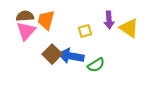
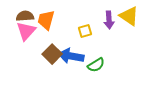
yellow triangle: moved 12 px up
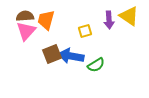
brown square: rotated 24 degrees clockwise
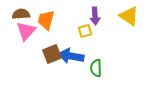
brown semicircle: moved 4 px left, 2 px up
purple arrow: moved 14 px left, 4 px up
green semicircle: moved 3 px down; rotated 120 degrees clockwise
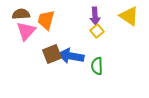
yellow square: moved 12 px right; rotated 24 degrees counterclockwise
green semicircle: moved 1 px right, 2 px up
